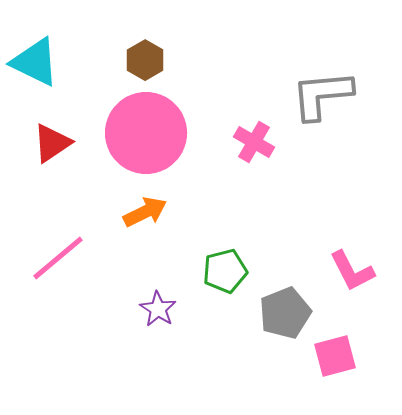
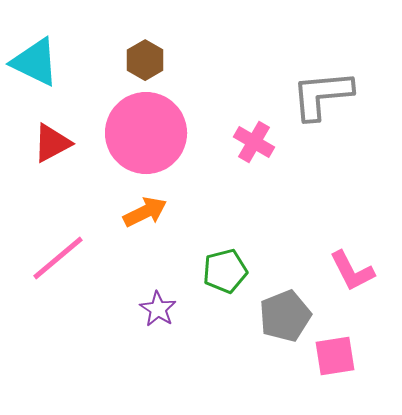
red triangle: rotated 6 degrees clockwise
gray pentagon: moved 3 px down
pink square: rotated 6 degrees clockwise
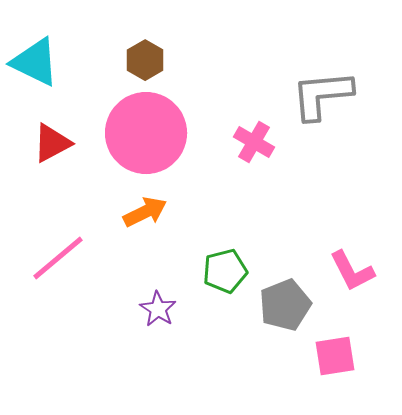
gray pentagon: moved 11 px up
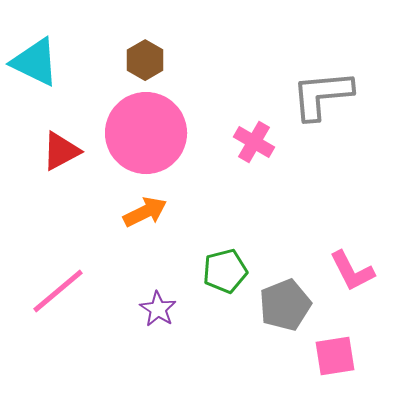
red triangle: moved 9 px right, 8 px down
pink line: moved 33 px down
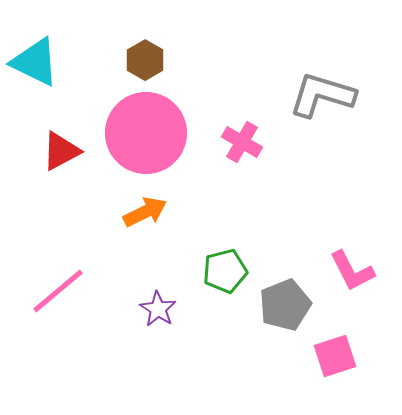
gray L-shape: rotated 22 degrees clockwise
pink cross: moved 12 px left
pink square: rotated 9 degrees counterclockwise
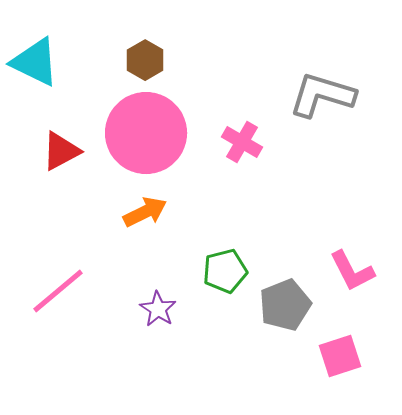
pink square: moved 5 px right
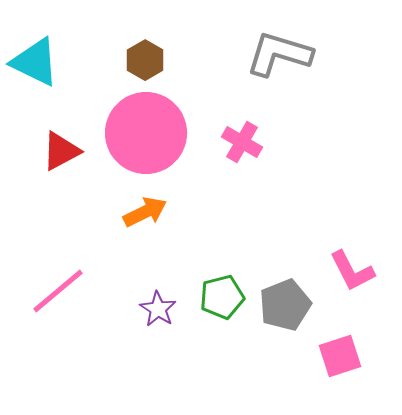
gray L-shape: moved 43 px left, 41 px up
green pentagon: moved 3 px left, 26 px down
